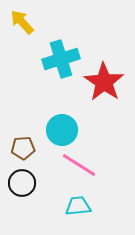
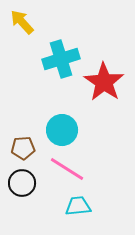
pink line: moved 12 px left, 4 px down
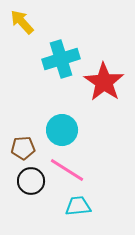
pink line: moved 1 px down
black circle: moved 9 px right, 2 px up
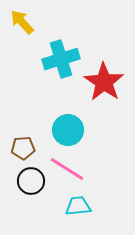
cyan circle: moved 6 px right
pink line: moved 1 px up
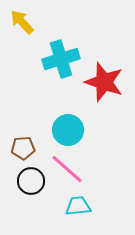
red star: rotated 15 degrees counterclockwise
pink line: rotated 9 degrees clockwise
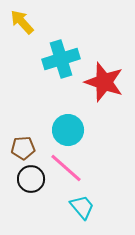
pink line: moved 1 px left, 1 px up
black circle: moved 2 px up
cyan trapezoid: moved 4 px right, 1 px down; rotated 56 degrees clockwise
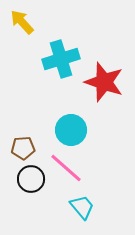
cyan circle: moved 3 px right
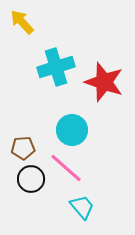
cyan cross: moved 5 px left, 8 px down
cyan circle: moved 1 px right
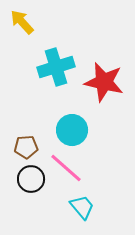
red star: rotated 6 degrees counterclockwise
brown pentagon: moved 3 px right, 1 px up
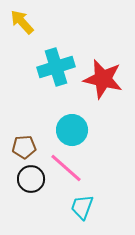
red star: moved 1 px left, 3 px up
brown pentagon: moved 2 px left
cyan trapezoid: rotated 120 degrees counterclockwise
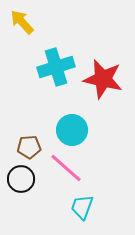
brown pentagon: moved 5 px right
black circle: moved 10 px left
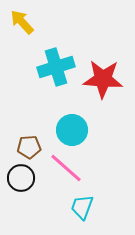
red star: rotated 9 degrees counterclockwise
black circle: moved 1 px up
